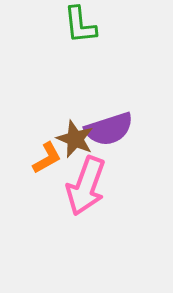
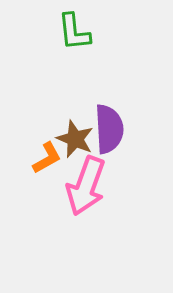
green L-shape: moved 6 px left, 7 px down
purple semicircle: rotated 75 degrees counterclockwise
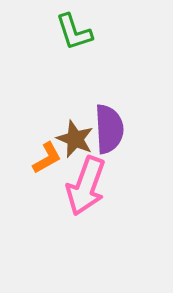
green L-shape: rotated 12 degrees counterclockwise
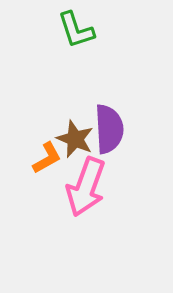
green L-shape: moved 2 px right, 2 px up
pink arrow: moved 1 px down
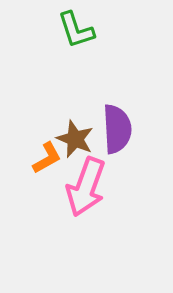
purple semicircle: moved 8 px right
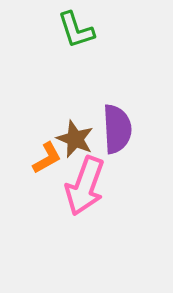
pink arrow: moved 1 px left, 1 px up
